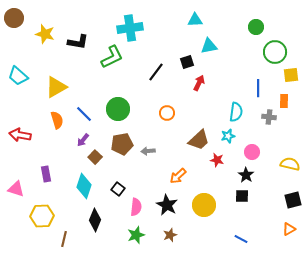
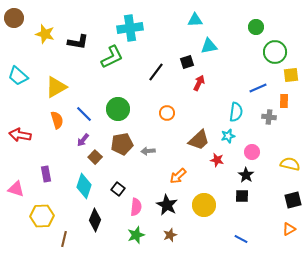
blue line at (258, 88): rotated 66 degrees clockwise
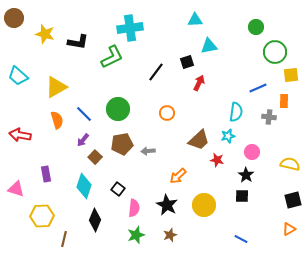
pink semicircle at (136, 207): moved 2 px left, 1 px down
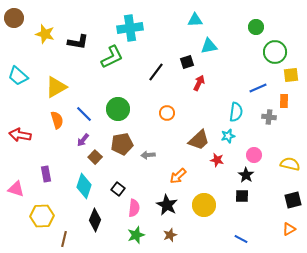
gray arrow at (148, 151): moved 4 px down
pink circle at (252, 152): moved 2 px right, 3 px down
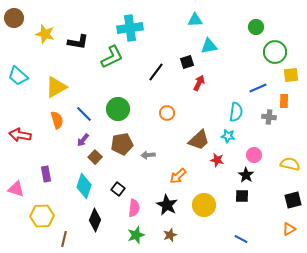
cyan star at (228, 136): rotated 24 degrees clockwise
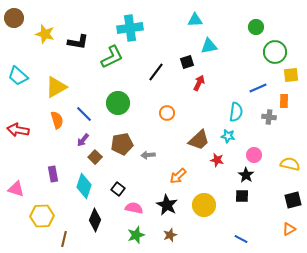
green circle at (118, 109): moved 6 px up
red arrow at (20, 135): moved 2 px left, 5 px up
purple rectangle at (46, 174): moved 7 px right
pink semicircle at (134, 208): rotated 84 degrees counterclockwise
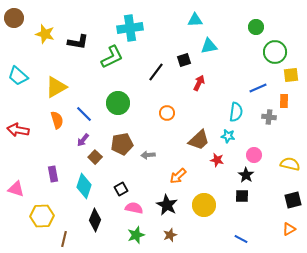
black square at (187, 62): moved 3 px left, 2 px up
black square at (118, 189): moved 3 px right; rotated 24 degrees clockwise
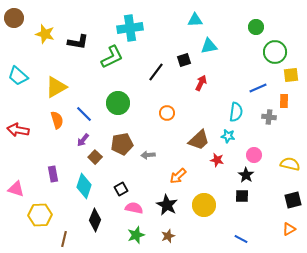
red arrow at (199, 83): moved 2 px right
yellow hexagon at (42, 216): moved 2 px left, 1 px up
brown star at (170, 235): moved 2 px left, 1 px down
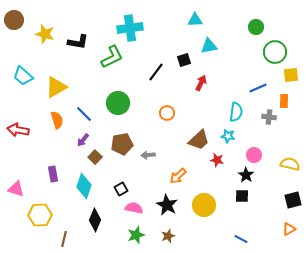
brown circle at (14, 18): moved 2 px down
cyan trapezoid at (18, 76): moved 5 px right
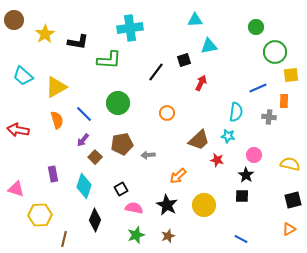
yellow star at (45, 34): rotated 24 degrees clockwise
green L-shape at (112, 57): moved 3 px left, 3 px down; rotated 30 degrees clockwise
